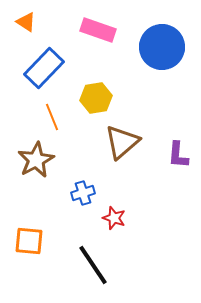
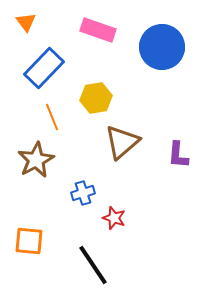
orange triangle: rotated 20 degrees clockwise
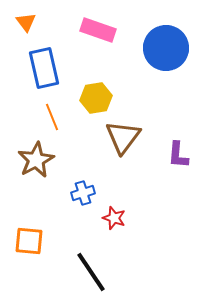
blue circle: moved 4 px right, 1 px down
blue rectangle: rotated 57 degrees counterclockwise
brown triangle: moved 1 px right, 5 px up; rotated 12 degrees counterclockwise
black line: moved 2 px left, 7 px down
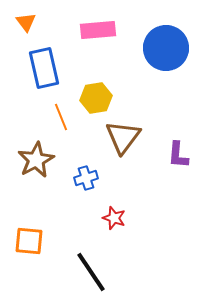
pink rectangle: rotated 24 degrees counterclockwise
orange line: moved 9 px right
blue cross: moved 3 px right, 15 px up
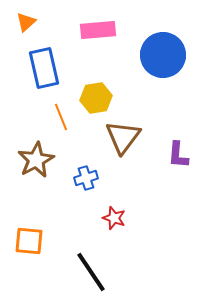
orange triangle: rotated 25 degrees clockwise
blue circle: moved 3 px left, 7 px down
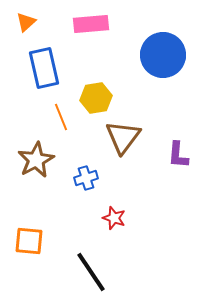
pink rectangle: moved 7 px left, 6 px up
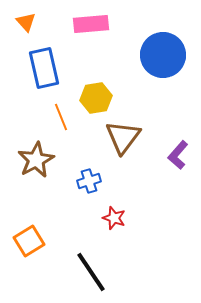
orange triangle: rotated 30 degrees counterclockwise
purple L-shape: rotated 36 degrees clockwise
blue cross: moved 3 px right, 3 px down
orange square: rotated 36 degrees counterclockwise
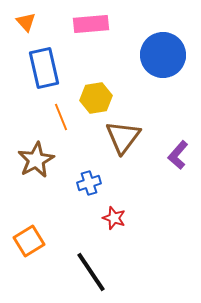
blue cross: moved 2 px down
